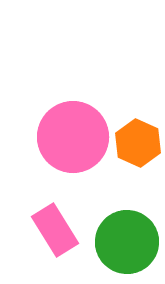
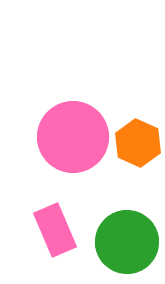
pink rectangle: rotated 9 degrees clockwise
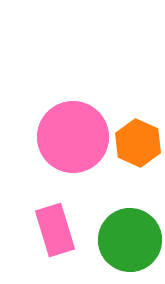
pink rectangle: rotated 6 degrees clockwise
green circle: moved 3 px right, 2 px up
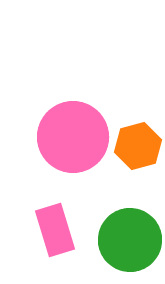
orange hexagon: moved 3 px down; rotated 21 degrees clockwise
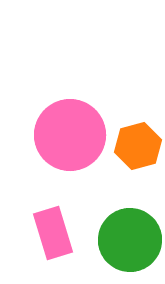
pink circle: moved 3 px left, 2 px up
pink rectangle: moved 2 px left, 3 px down
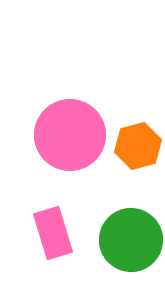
green circle: moved 1 px right
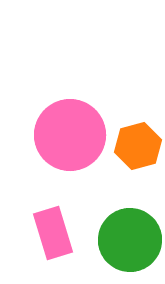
green circle: moved 1 px left
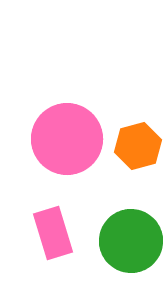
pink circle: moved 3 px left, 4 px down
green circle: moved 1 px right, 1 px down
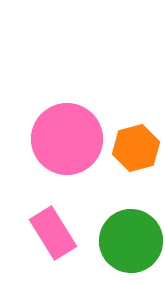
orange hexagon: moved 2 px left, 2 px down
pink rectangle: rotated 15 degrees counterclockwise
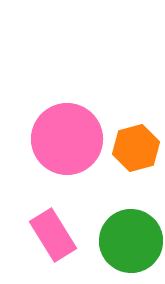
pink rectangle: moved 2 px down
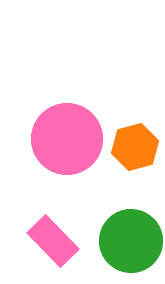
orange hexagon: moved 1 px left, 1 px up
pink rectangle: moved 6 px down; rotated 12 degrees counterclockwise
